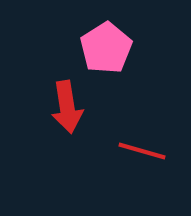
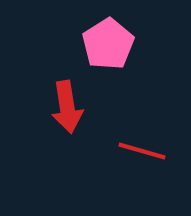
pink pentagon: moved 2 px right, 4 px up
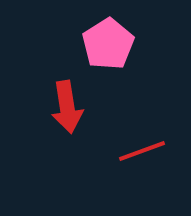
red line: rotated 36 degrees counterclockwise
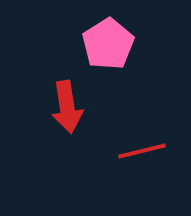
red line: rotated 6 degrees clockwise
